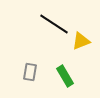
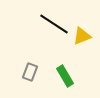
yellow triangle: moved 1 px right, 5 px up
gray rectangle: rotated 12 degrees clockwise
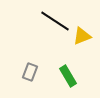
black line: moved 1 px right, 3 px up
green rectangle: moved 3 px right
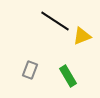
gray rectangle: moved 2 px up
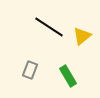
black line: moved 6 px left, 6 px down
yellow triangle: rotated 18 degrees counterclockwise
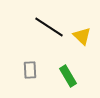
yellow triangle: rotated 36 degrees counterclockwise
gray rectangle: rotated 24 degrees counterclockwise
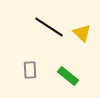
yellow triangle: moved 3 px up
green rectangle: rotated 20 degrees counterclockwise
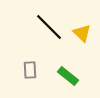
black line: rotated 12 degrees clockwise
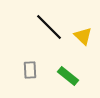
yellow triangle: moved 1 px right, 3 px down
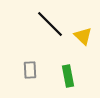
black line: moved 1 px right, 3 px up
green rectangle: rotated 40 degrees clockwise
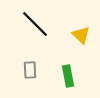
black line: moved 15 px left
yellow triangle: moved 2 px left, 1 px up
